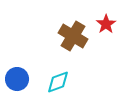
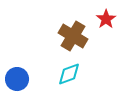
red star: moved 5 px up
cyan diamond: moved 11 px right, 8 px up
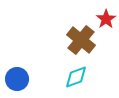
brown cross: moved 8 px right, 4 px down; rotated 8 degrees clockwise
cyan diamond: moved 7 px right, 3 px down
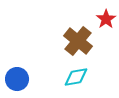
brown cross: moved 3 px left, 1 px down
cyan diamond: rotated 10 degrees clockwise
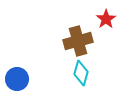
brown cross: rotated 36 degrees clockwise
cyan diamond: moved 5 px right, 4 px up; rotated 65 degrees counterclockwise
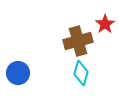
red star: moved 1 px left, 5 px down
blue circle: moved 1 px right, 6 px up
